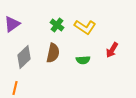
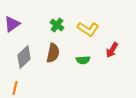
yellow L-shape: moved 3 px right, 2 px down
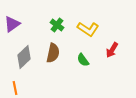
green semicircle: rotated 56 degrees clockwise
orange line: rotated 24 degrees counterclockwise
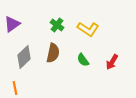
red arrow: moved 12 px down
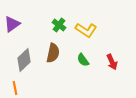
green cross: moved 2 px right
yellow L-shape: moved 2 px left, 1 px down
gray diamond: moved 3 px down
red arrow: rotated 56 degrees counterclockwise
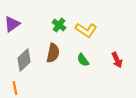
red arrow: moved 5 px right, 2 px up
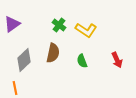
green semicircle: moved 1 px left, 1 px down; rotated 16 degrees clockwise
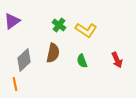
purple triangle: moved 3 px up
orange line: moved 4 px up
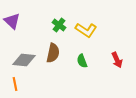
purple triangle: rotated 42 degrees counterclockwise
gray diamond: rotated 50 degrees clockwise
